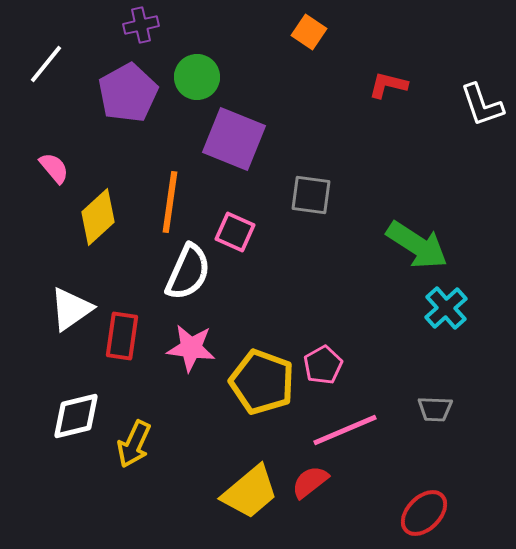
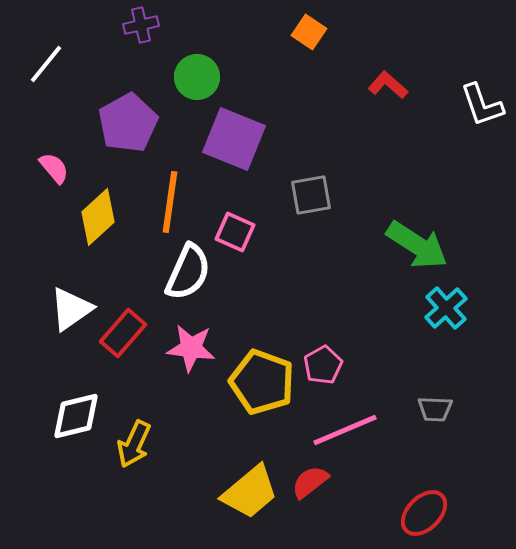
red L-shape: rotated 27 degrees clockwise
purple pentagon: moved 30 px down
gray square: rotated 18 degrees counterclockwise
red rectangle: moved 1 px right, 3 px up; rotated 33 degrees clockwise
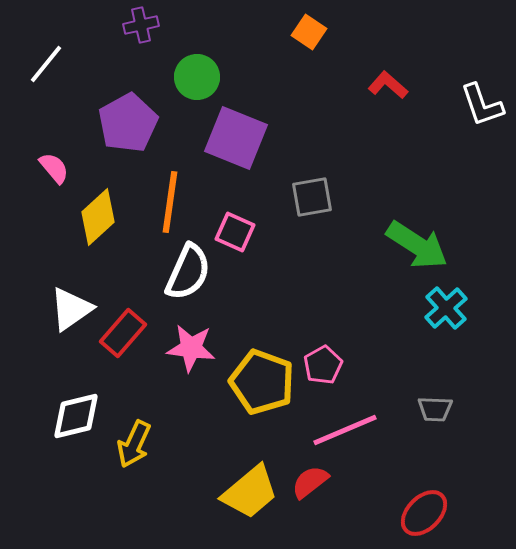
purple square: moved 2 px right, 1 px up
gray square: moved 1 px right, 2 px down
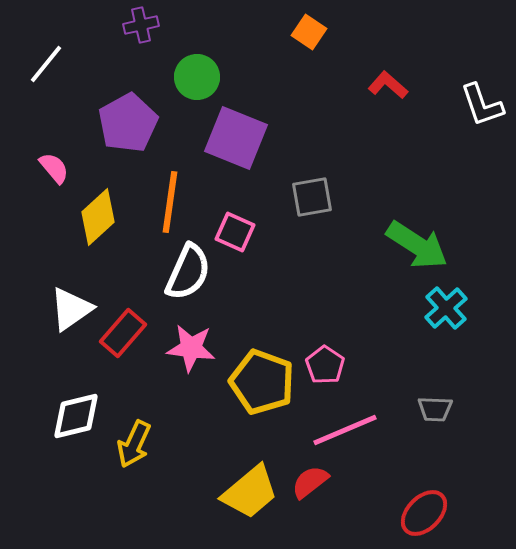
pink pentagon: moved 2 px right; rotated 9 degrees counterclockwise
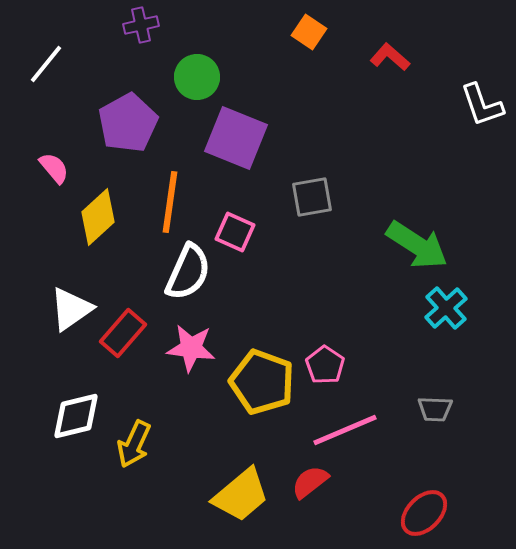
red L-shape: moved 2 px right, 28 px up
yellow trapezoid: moved 9 px left, 3 px down
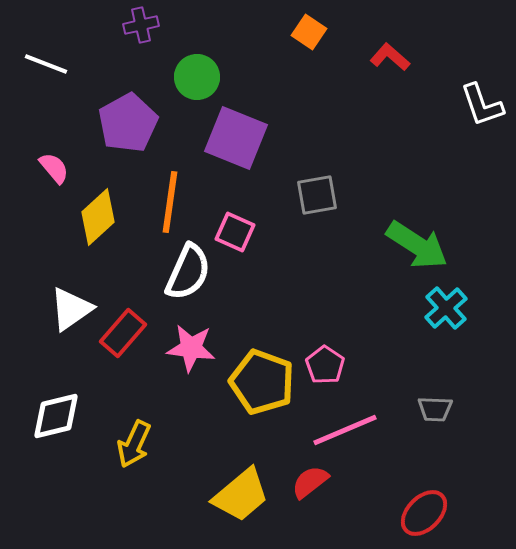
white line: rotated 72 degrees clockwise
gray square: moved 5 px right, 2 px up
white diamond: moved 20 px left
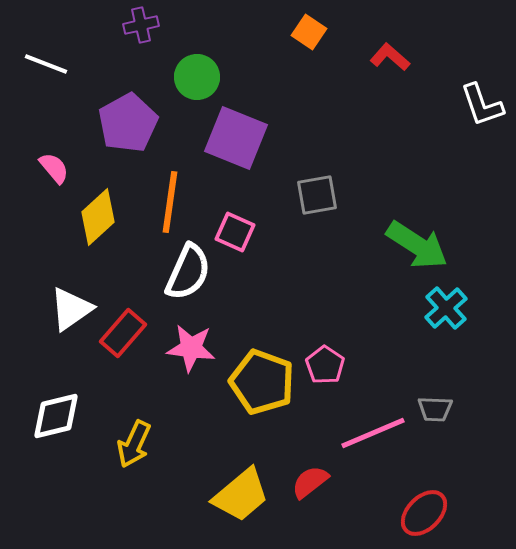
pink line: moved 28 px right, 3 px down
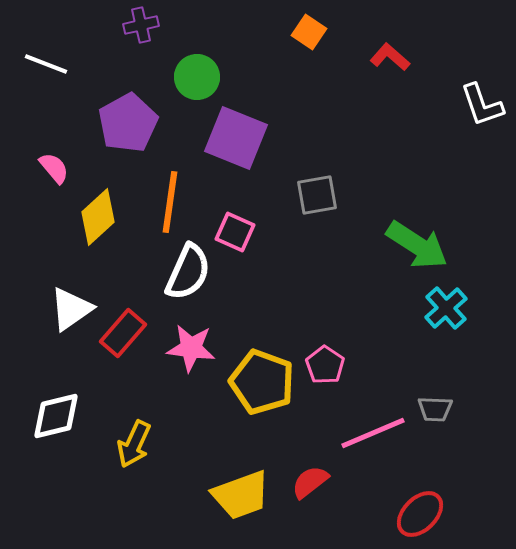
yellow trapezoid: rotated 20 degrees clockwise
red ellipse: moved 4 px left, 1 px down
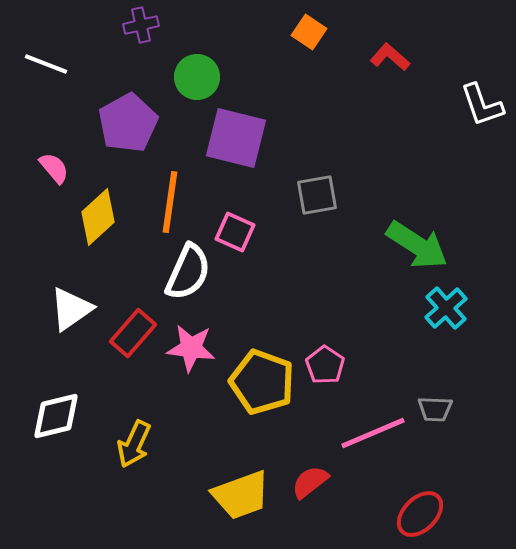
purple square: rotated 8 degrees counterclockwise
red rectangle: moved 10 px right
